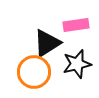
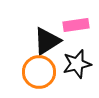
black triangle: moved 2 px up
orange circle: moved 5 px right
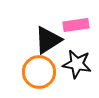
black triangle: moved 1 px right, 1 px up
black star: rotated 24 degrees clockwise
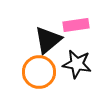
black triangle: rotated 8 degrees counterclockwise
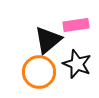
black star: rotated 12 degrees clockwise
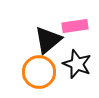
pink rectangle: moved 1 px left, 1 px down
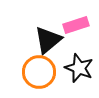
pink rectangle: moved 1 px right, 1 px up; rotated 10 degrees counterclockwise
black star: moved 2 px right, 4 px down
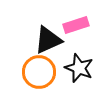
black triangle: rotated 16 degrees clockwise
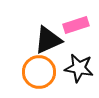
black star: rotated 12 degrees counterclockwise
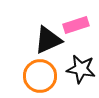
black star: moved 2 px right, 1 px down
orange circle: moved 1 px right, 4 px down
